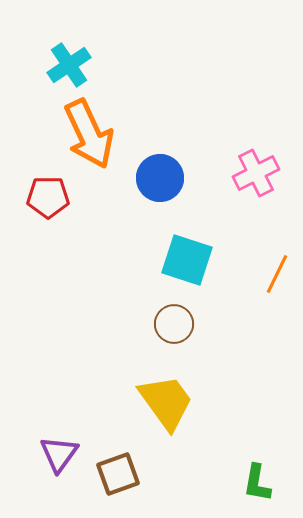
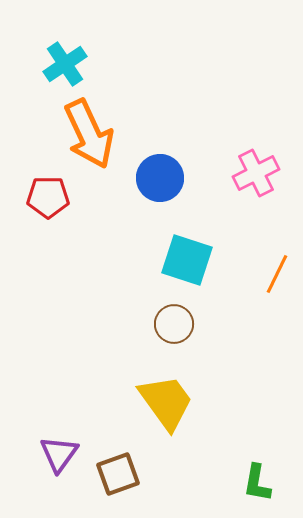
cyan cross: moved 4 px left, 1 px up
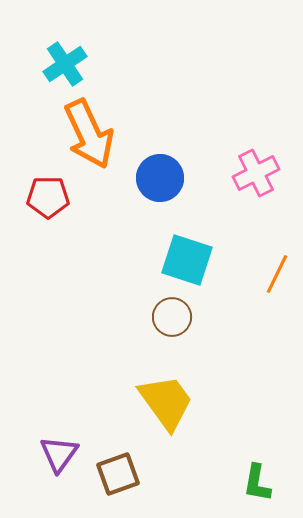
brown circle: moved 2 px left, 7 px up
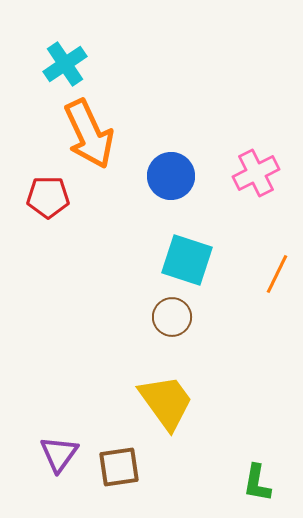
blue circle: moved 11 px right, 2 px up
brown square: moved 1 px right, 7 px up; rotated 12 degrees clockwise
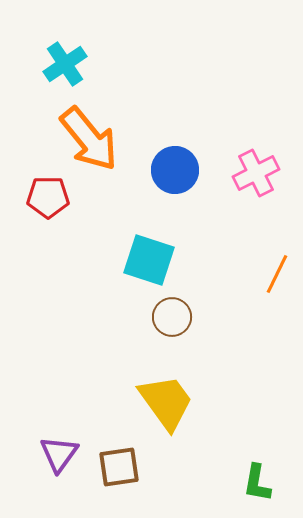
orange arrow: moved 5 px down; rotated 14 degrees counterclockwise
blue circle: moved 4 px right, 6 px up
cyan square: moved 38 px left
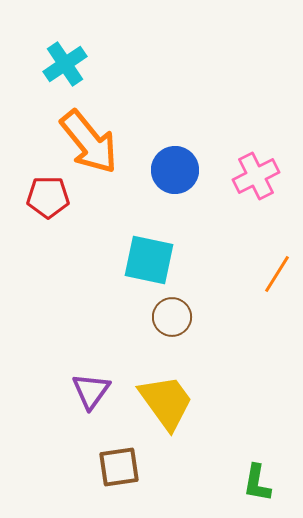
orange arrow: moved 3 px down
pink cross: moved 3 px down
cyan square: rotated 6 degrees counterclockwise
orange line: rotated 6 degrees clockwise
purple triangle: moved 32 px right, 63 px up
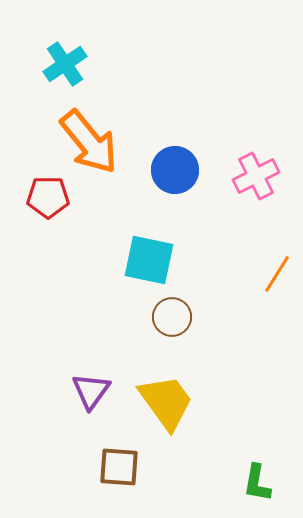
brown square: rotated 12 degrees clockwise
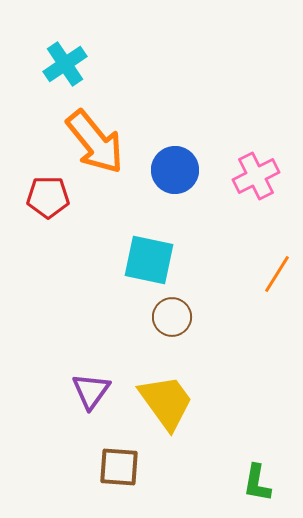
orange arrow: moved 6 px right
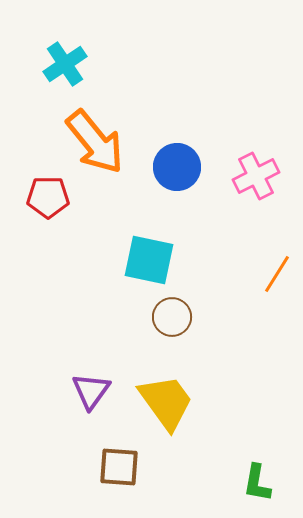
blue circle: moved 2 px right, 3 px up
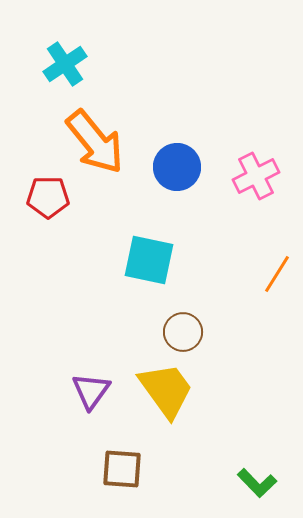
brown circle: moved 11 px right, 15 px down
yellow trapezoid: moved 12 px up
brown square: moved 3 px right, 2 px down
green L-shape: rotated 54 degrees counterclockwise
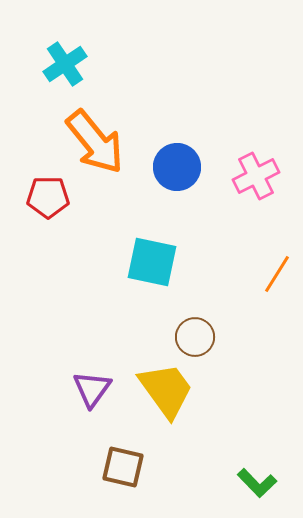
cyan square: moved 3 px right, 2 px down
brown circle: moved 12 px right, 5 px down
purple triangle: moved 1 px right, 2 px up
brown square: moved 1 px right, 2 px up; rotated 9 degrees clockwise
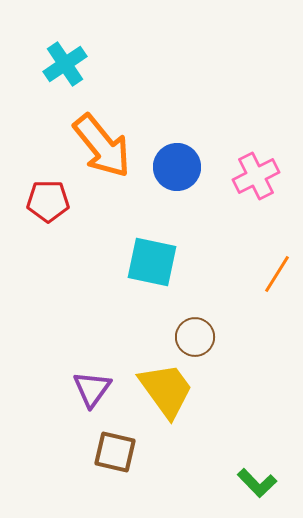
orange arrow: moved 7 px right, 4 px down
red pentagon: moved 4 px down
brown square: moved 8 px left, 15 px up
